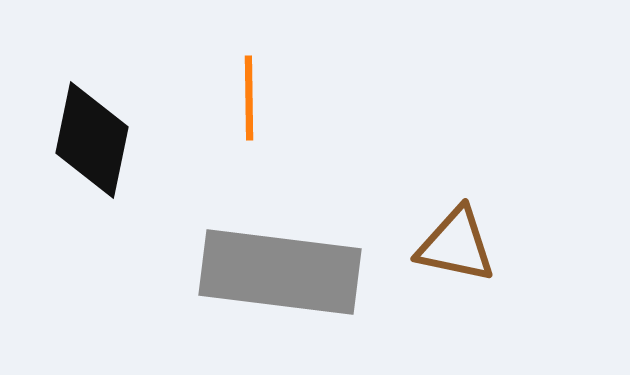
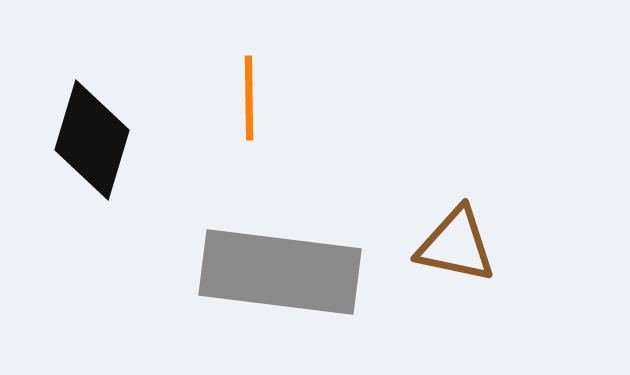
black diamond: rotated 5 degrees clockwise
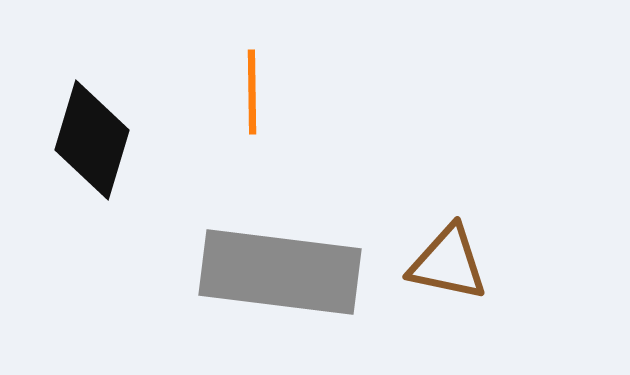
orange line: moved 3 px right, 6 px up
brown triangle: moved 8 px left, 18 px down
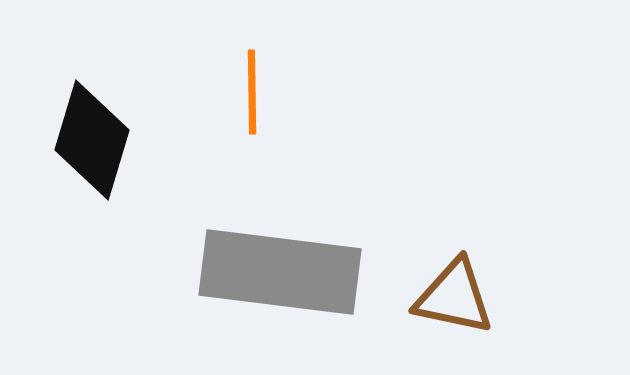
brown triangle: moved 6 px right, 34 px down
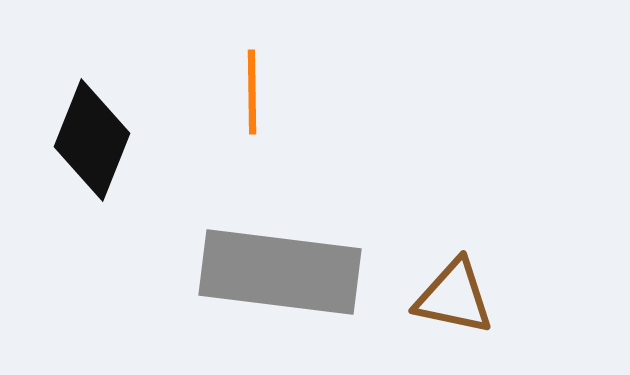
black diamond: rotated 5 degrees clockwise
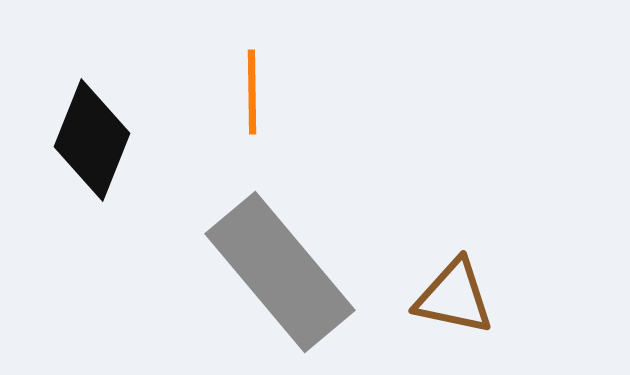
gray rectangle: rotated 43 degrees clockwise
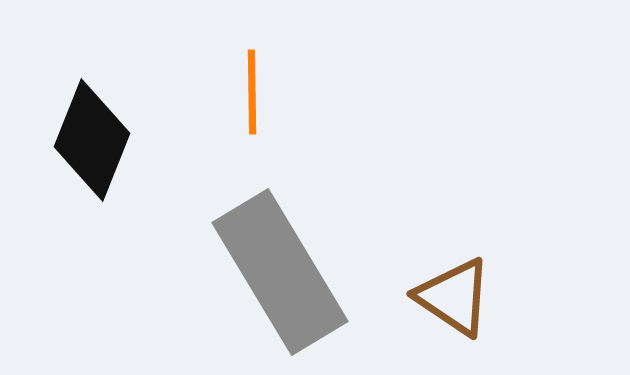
gray rectangle: rotated 9 degrees clockwise
brown triangle: rotated 22 degrees clockwise
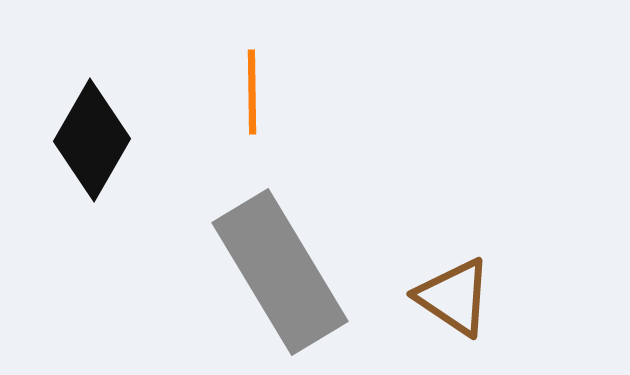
black diamond: rotated 8 degrees clockwise
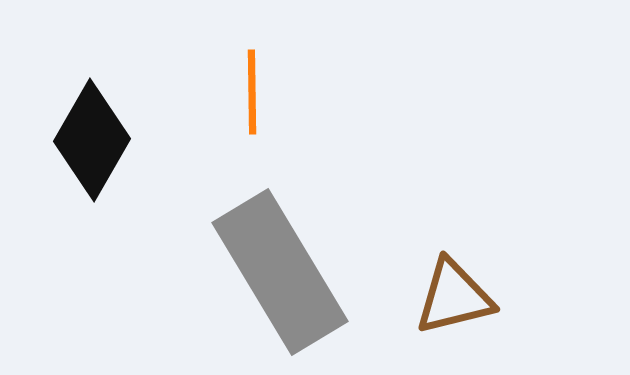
brown triangle: rotated 48 degrees counterclockwise
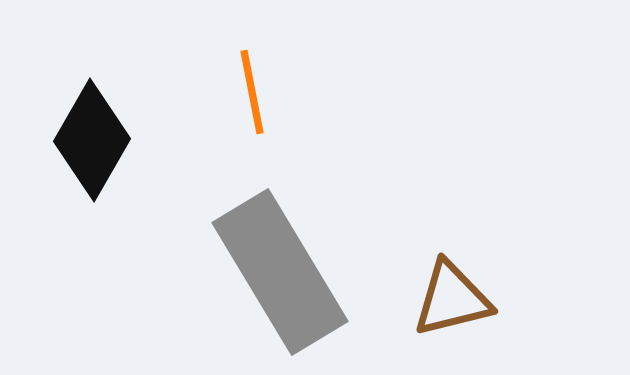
orange line: rotated 10 degrees counterclockwise
brown triangle: moved 2 px left, 2 px down
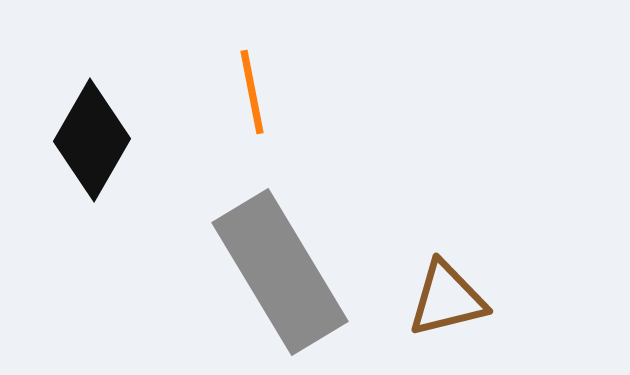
brown triangle: moved 5 px left
